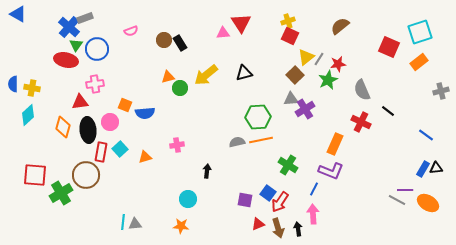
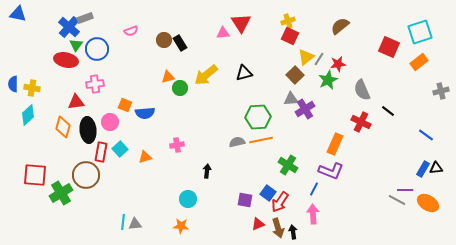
blue triangle at (18, 14): rotated 18 degrees counterclockwise
red triangle at (80, 102): moved 4 px left
black arrow at (298, 229): moved 5 px left, 3 px down
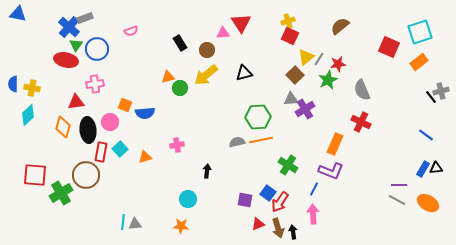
brown circle at (164, 40): moved 43 px right, 10 px down
black line at (388, 111): moved 43 px right, 14 px up; rotated 16 degrees clockwise
purple line at (405, 190): moved 6 px left, 5 px up
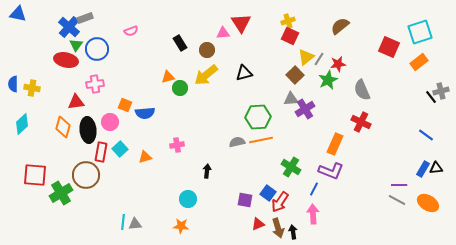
cyan diamond at (28, 115): moved 6 px left, 9 px down
green cross at (288, 165): moved 3 px right, 2 px down
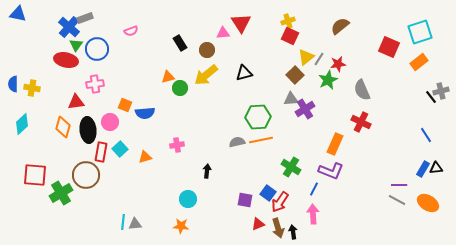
blue line at (426, 135): rotated 21 degrees clockwise
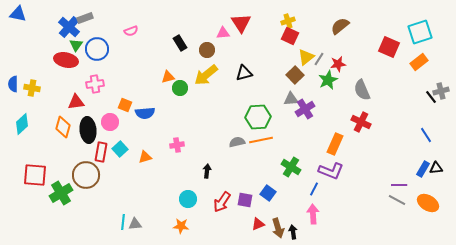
red arrow at (280, 202): moved 58 px left
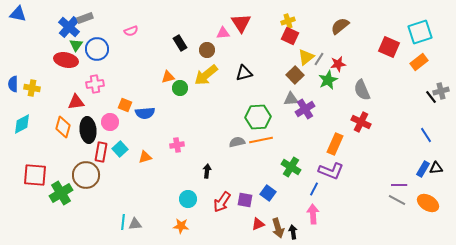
cyan diamond at (22, 124): rotated 15 degrees clockwise
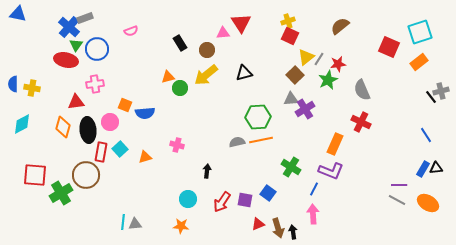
pink cross at (177, 145): rotated 24 degrees clockwise
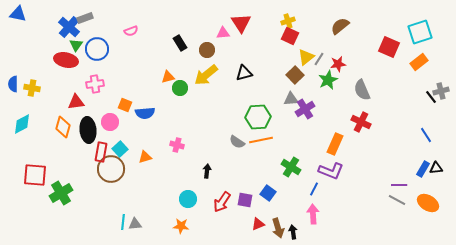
gray semicircle at (237, 142): rotated 133 degrees counterclockwise
brown circle at (86, 175): moved 25 px right, 6 px up
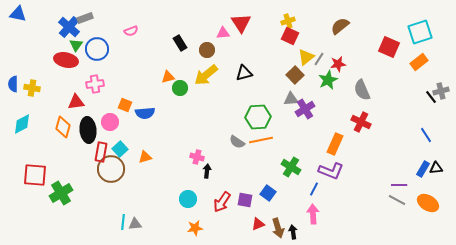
pink cross at (177, 145): moved 20 px right, 12 px down
orange star at (181, 226): moved 14 px right, 2 px down; rotated 14 degrees counterclockwise
